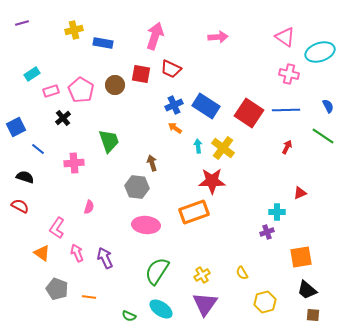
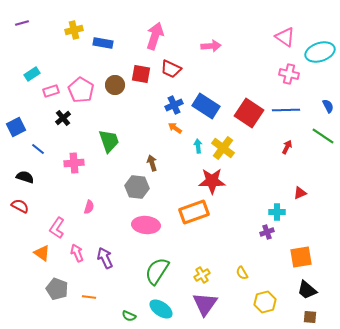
pink arrow at (218, 37): moved 7 px left, 9 px down
brown square at (313, 315): moved 3 px left, 2 px down
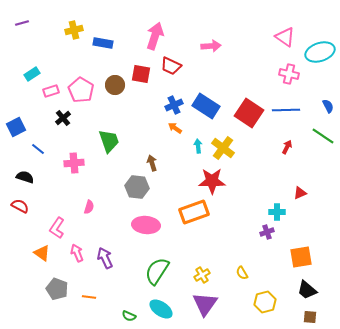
red trapezoid at (171, 69): moved 3 px up
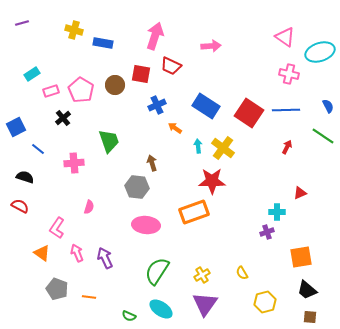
yellow cross at (74, 30): rotated 30 degrees clockwise
blue cross at (174, 105): moved 17 px left
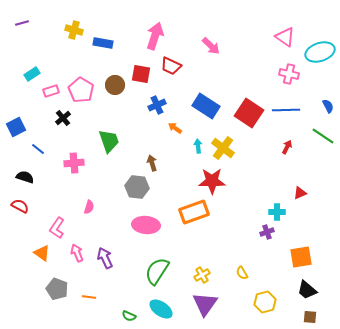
pink arrow at (211, 46): rotated 48 degrees clockwise
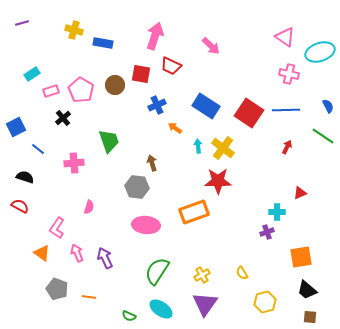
red star at (212, 181): moved 6 px right
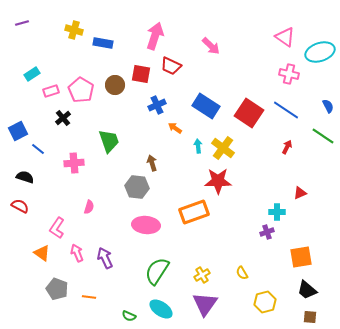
blue line at (286, 110): rotated 36 degrees clockwise
blue square at (16, 127): moved 2 px right, 4 px down
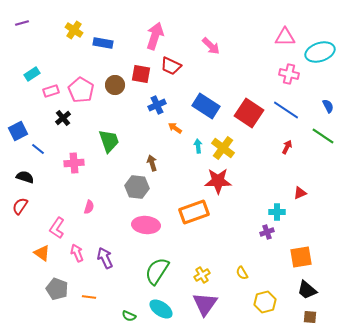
yellow cross at (74, 30): rotated 18 degrees clockwise
pink triangle at (285, 37): rotated 35 degrees counterclockwise
red semicircle at (20, 206): rotated 84 degrees counterclockwise
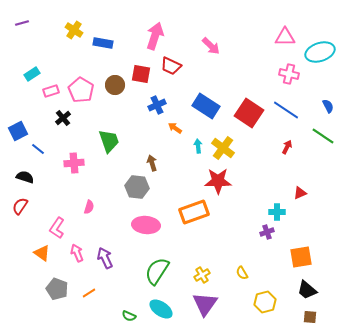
orange line at (89, 297): moved 4 px up; rotated 40 degrees counterclockwise
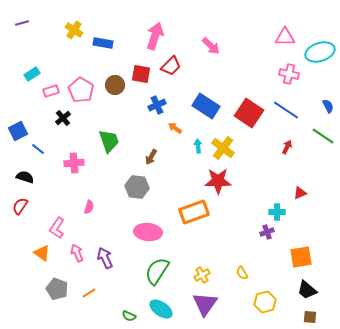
red trapezoid at (171, 66): rotated 70 degrees counterclockwise
brown arrow at (152, 163): moved 1 px left, 6 px up; rotated 133 degrees counterclockwise
pink ellipse at (146, 225): moved 2 px right, 7 px down
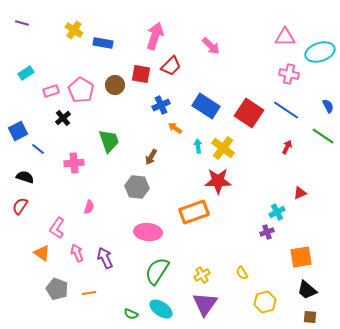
purple line at (22, 23): rotated 32 degrees clockwise
cyan rectangle at (32, 74): moved 6 px left, 1 px up
blue cross at (157, 105): moved 4 px right
cyan cross at (277, 212): rotated 28 degrees counterclockwise
orange line at (89, 293): rotated 24 degrees clockwise
green semicircle at (129, 316): moved 2 px right, 2 px up
